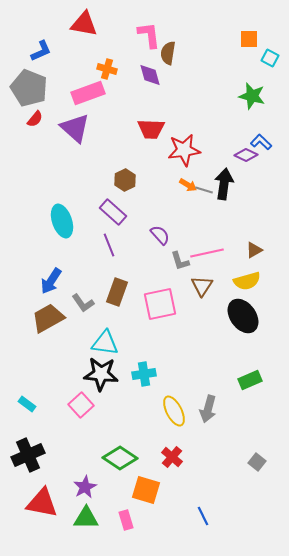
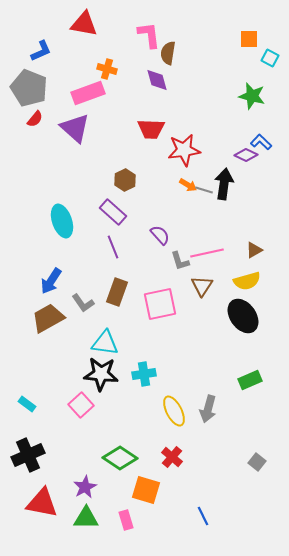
purple diamond at (150, 75): moved 7 px right, 5 px down
purple line at (109, 245): moved 4 px right, 2 px down
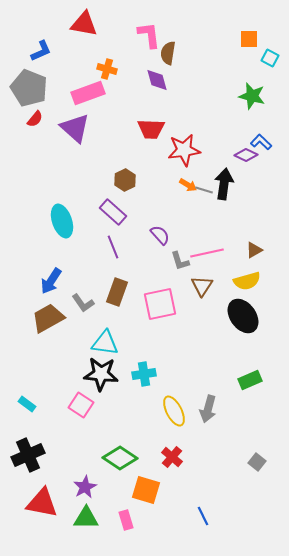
pink square at (81, 405): rotated 15 degrees counterclockwise
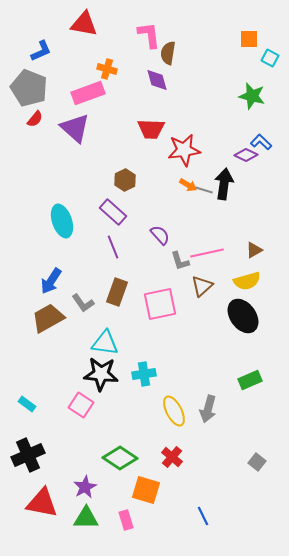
brown triangle at (202, 286): rotated 15 degrees clockwise
